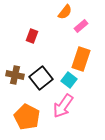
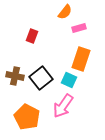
pink rectangle: moved 2 px left, 2 px down; rotated 24 degrees clockwise
brown cross: moved 1 px down
cyan square: rotated 14 degrees counterclockwise
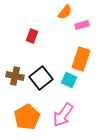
pink rectangle: moved 3 px right, 3 px up
pink arrow: moved 9 px down
orange pentagon: rotated 15 degrees clockwise
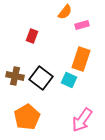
black square: rotated 15 degrees counterclockwise
pink arrow: moved 19 px right, 5 px down
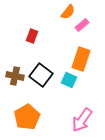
orange semicircle: moved 3 px right
pink rectangle: rotated 24 degrees counterclockwise
black square: moved 3 px up
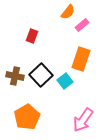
black square: rotated 10 degrees clockwise
cyan square: moved 4 px left, 1 px down; rotated 28 degrees clockwise
pink arrow: moved 1 px right
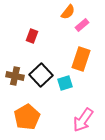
cyan square: moved 2 px down; rotated 21 degrees clockwise
